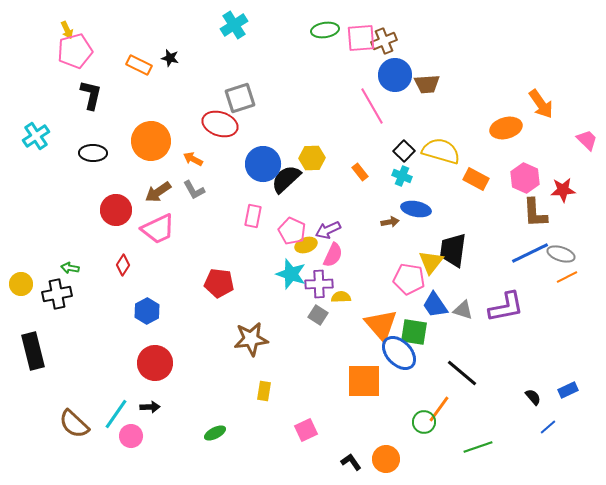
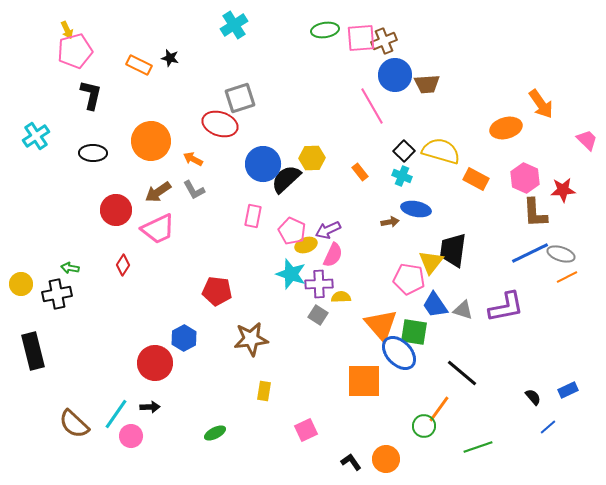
red pentagon at (219, 283): moved 2 px left, 8 px down
blue hexagon at (147, 311): moved 37 px right, 27 px down
green circle at (424, 422): moved 4 px down
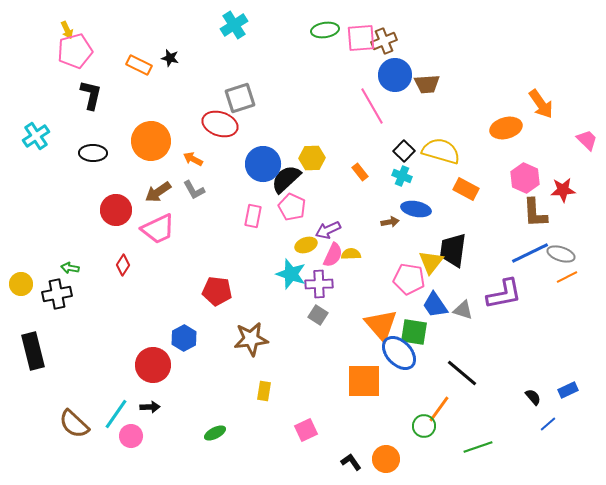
orange rectangle at (476, 179): moved 10 px left, 10 px down
pink pentagon at (292, 231): moved 24 px up
yellow semicircle at (341, 297): moved 10 px right, 43 px up
purple L-shape at (506, 307): moved 2 px left, 13 px up
red circle at (155, 363): moved 2 px left, 2 px down
blue line at (548, 427): moved 3 px up
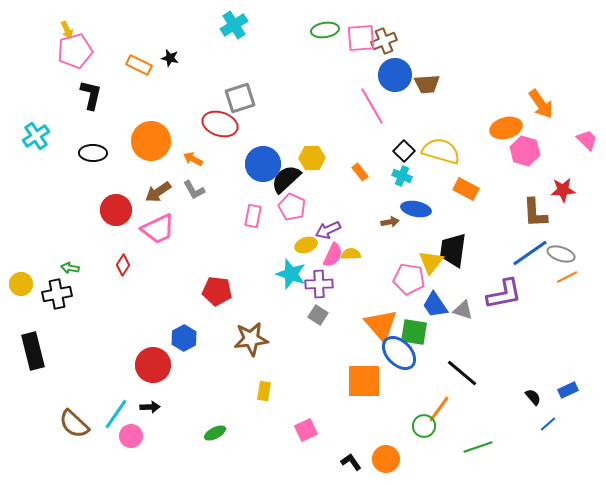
pink hexagon at (525, 178): moved 27 px up; rotated 8 degrees counterclockwise
blue line at (530, 253): rotated 9 degrees counterclockwise
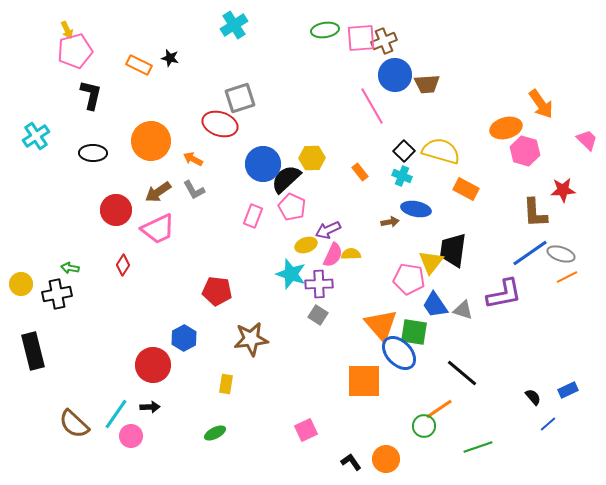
pink rectangle at (253, 216): rotated 10 degrees clockwise
yellow rectangle at (264, 391): moved 38 px left, 7 px up
orange line at (439, 409): rotated 20 degrees clockwise
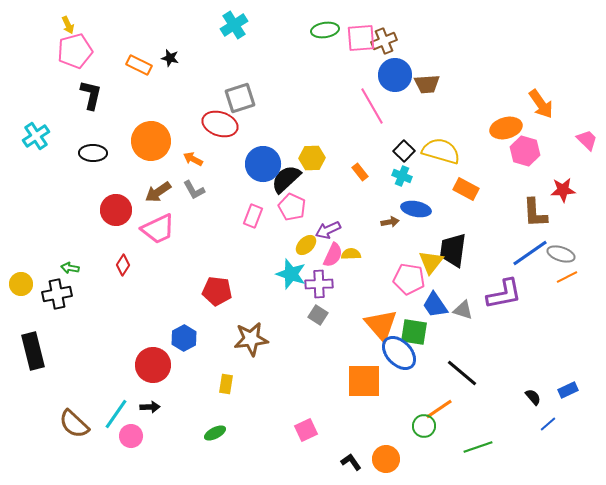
yellow arrow at (67, 30): moved 1 px right, 5 px up
yellow ellipse at (306, 245): rotated 25 degrees counterclockwise
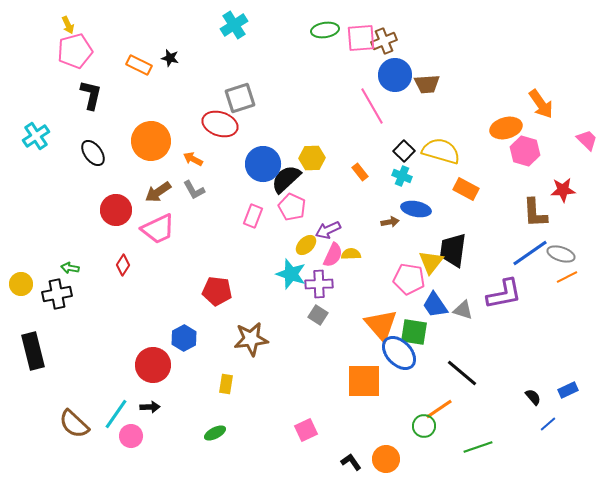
black ellipse at (93, 153): rotated 52 degrees clockwise
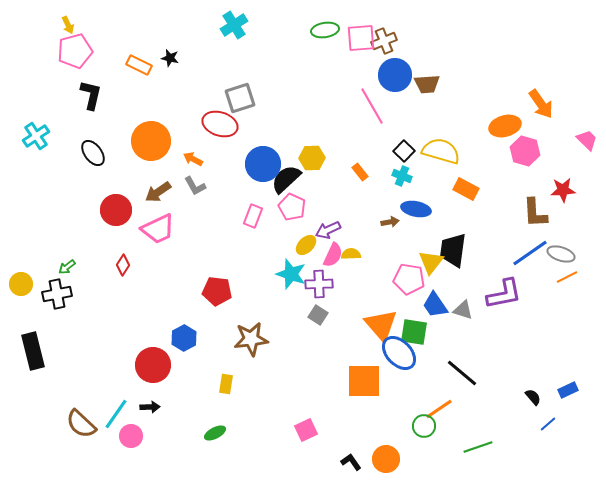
orange ellipse at (506, 128): moved 1 px left, 2 px up
gray L-shape at (194, 190): moved 1 px right, 4 px up
green arrow at (70, 268): moved 3 px left, 1 px up; rotated 48 degrees counterclockwise
brown semicircle at (74, 424): moved 7 px right
